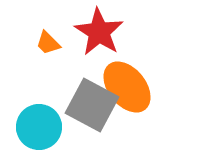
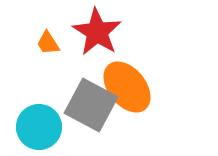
red star: moved 2 px left
orange trapezoid: rotated 12 degrees clockwise
gray square: moved 1 px left
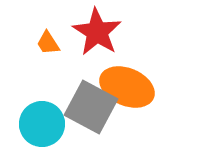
orange ellipse: rotated 28 degrees counterclockwise
gray square: moved 2 px down
cyan circle: moved 3 px right, 3 px up
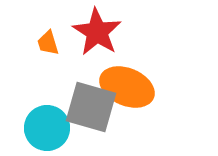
orange trapezoid: rotated 16 degrees clockwise
gray square: rotated 12 degrees counterclockwise
cyan circle: moved 5 px right, 4 px down
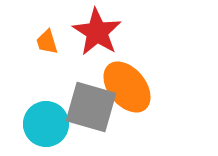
orange trapezoid: moved 1 px left, 1 px up
orange ellipse: rotated 28 degrees clockwise
cyan circle: moved 1 px left, 4 px up
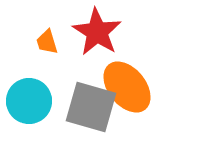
cyan circle: moved 17 px left, 23 px up
